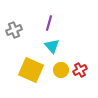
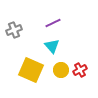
purple line: moved 4 px right; rotated 49 degrees clockwise
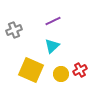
purple line: moved 2 px up
cyan triangle: rotated 28 degrees clockwise
yellow circle: moved 4 px down
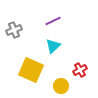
cyan triangle: moved 1 px right
yellow circle: moved 12 px down
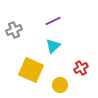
red cross: moved 1 px right, 2 px up
yellow circle: moved 1 px left, 1 px up
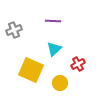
purple line: rotated 28 degrees clockwise
cyan triangle: moved 1 px right, 3 px down
red cross: moved 3 px left, 4 px up
yellow circle: moved 2 px up
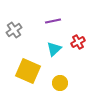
purple line: rotated 14 degrees counterclockwise
gray cross: rotated 14 degrees counterclockwise
red cross: moved 22 px up
yellow square: moved 3 px left, 1 px down
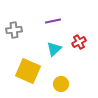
gray cross: rotated 28 degrees clockwise
red cross: moved 1 px right
yellow circle: moved 1 px right, 1 px down
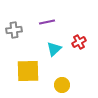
purple line: moved 6 px left, 1 px down
yellow square: rotated 25 degrees counterclockwise
yellow circle: moved 1 px right, 1 px down
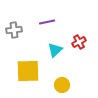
cyan triangle: moved 1 px right, 1 px down
